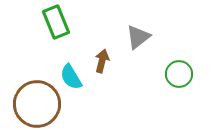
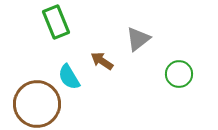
gray triangle: moved 2 px down
brown arrow: rotated 70 degrees counterclockwise
cyan semicircle: moved 2 px left
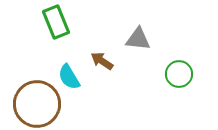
gray triangle: rotated 44 degrees clockwise
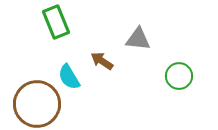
green circle: moved 2 px down
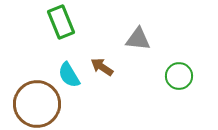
green rectangle: moved 5 px right
brown arrow: moved 6 px down
cyan semicircle: moved 2 px up
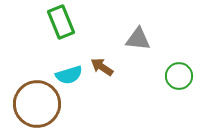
cyan semicircle: rotated 76 degrees counterclockwise
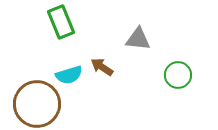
green circle: moved 1 px left, 1 px up
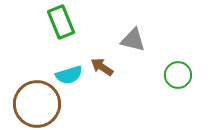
gray triangle: moved 5 px left, 1 px down; rotated 8 degrees clockwise
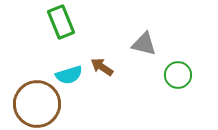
gray triangle: moved 11 px right, 4 px down
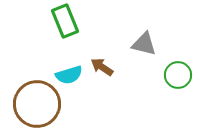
green rectangle: moved 4 px right, 1 px up
